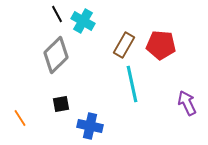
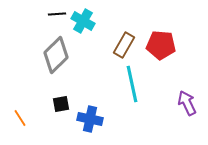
black line: rotated 66 degrees counterclockwise
blue cross: moved 7 px up
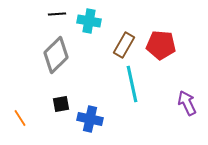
cyan cross: moved 6 px right; rotated 20 degrees counterclockwise
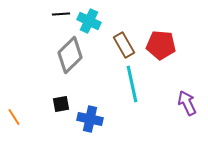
black line: moved 4 px right
cyan cross: rotated 15 degrees clockwise
brown rectangle: rotated 60 degrees counterclockwise
gray diamond: moved 14 px right
orange line: moved 6 px left, 1 px up
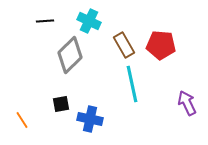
black line: moved 16 px left, 7 px down
orange line: moved 8 px right, 3 px down
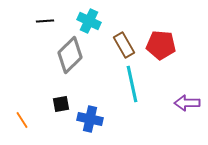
purple arrow: rotated 65 degrees counterclockwise
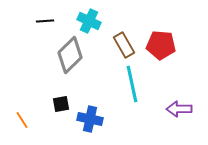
purple arrow: moved 8 px left, 6 px down
